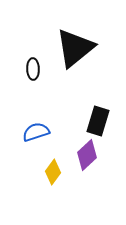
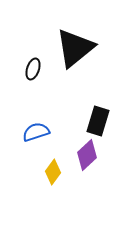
black ellipse: rotated 20 degrees clockwise
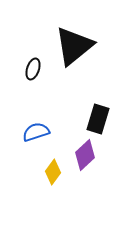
black triangle: moved 1 px left, 2 px up
black rectangle: moved 2 px up
purple diamond: moved 2 px left
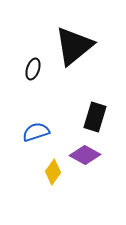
black rectangle: moved 3 px left, 2 px up
purple diamond: rotated 72 degrees clockwise
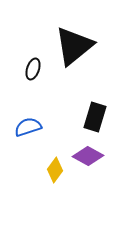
blue semicircle: moved 8 px left, 5 px up
purple diamond: moved 3 px right, 1 px down
yellow diamond: moved 2 px right, 2 px up
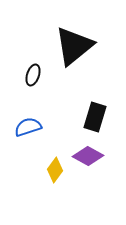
black ellipse: moved 6 px down
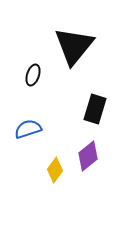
black triangle: rotated 12 degrees counterclockwise
black rectangle: moved 8 px up
blue semicircle: moved 2 px down
purple diamond: rotated 68 degrees counterclockwise
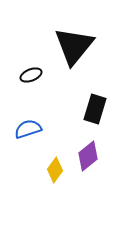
black ellipse: moved 2 px left; rotated 50 degrees clockwise
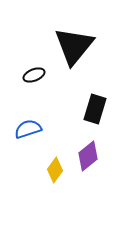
black ellipse: moved 3 px right
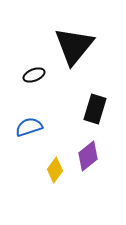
blue semicircle: moved 1 px right, 2 px up
